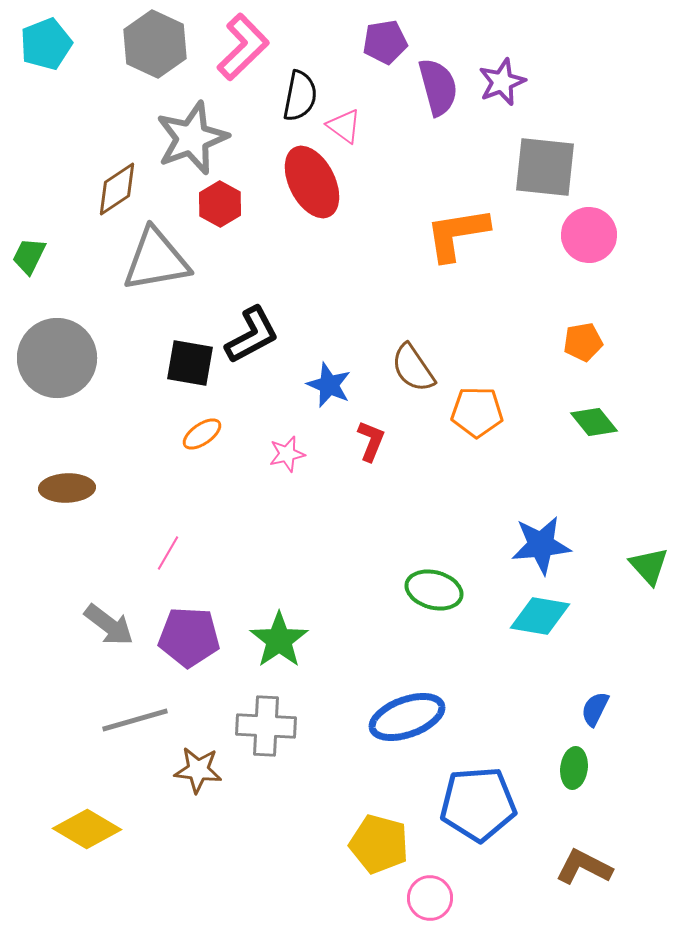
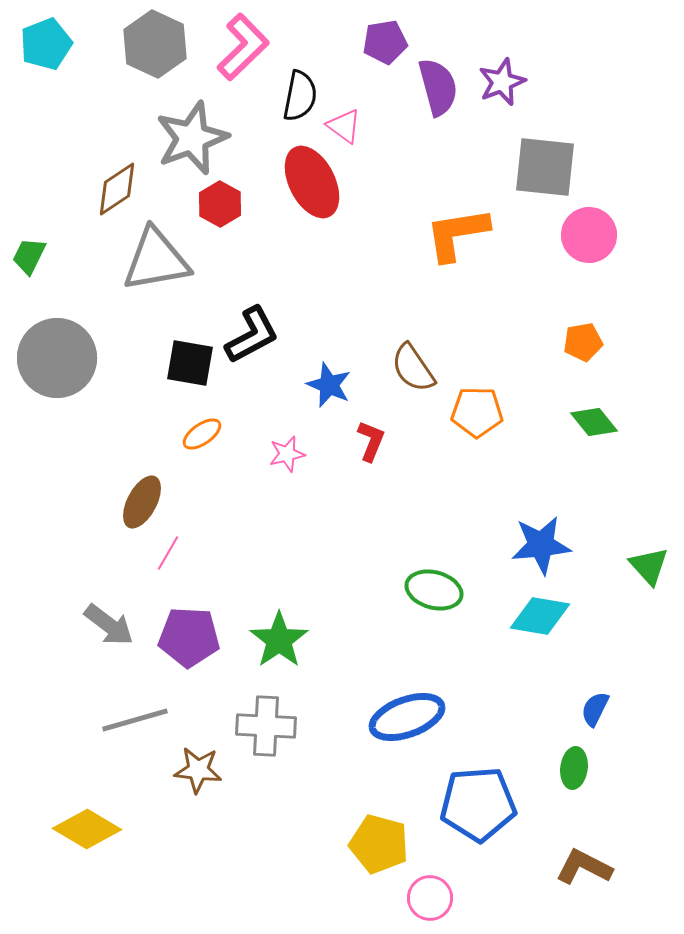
brown ellipse at (67, 488): moved 75 px right, 14 px down; rotated 60 degrees counterclockwise
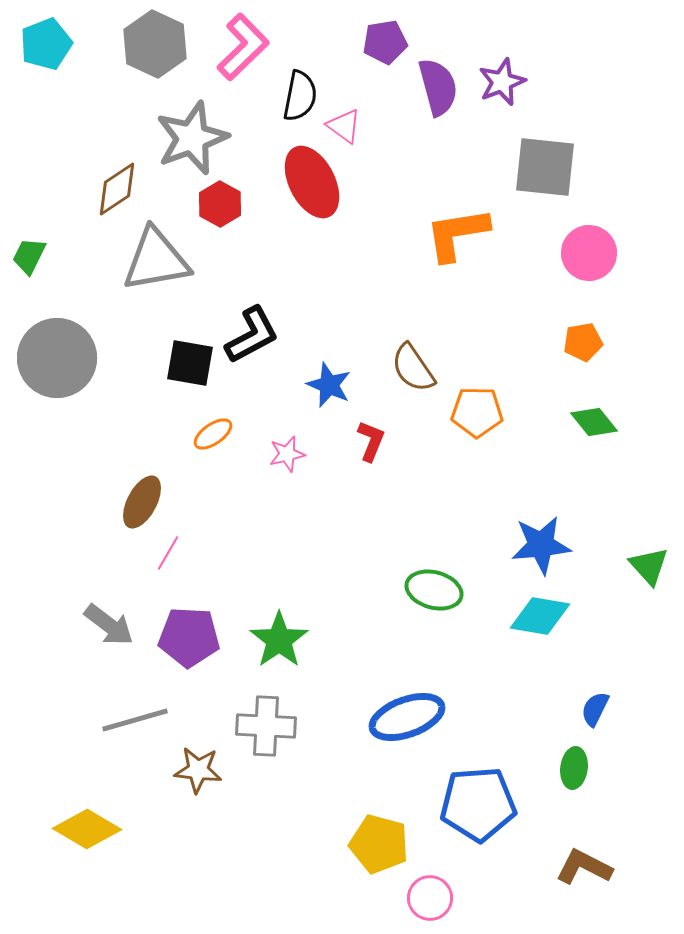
pink circle at (589, 235): moved 18 px down
orange ellipse at (202, 434): moved 11 px right
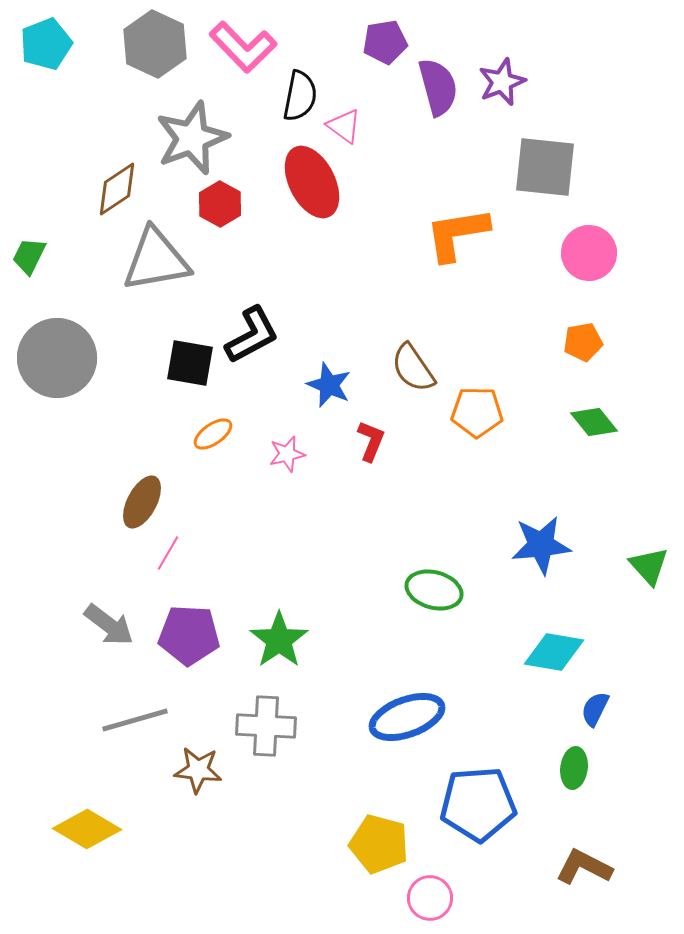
pink L-shape at (243, 47): rotated 90 degrees clockwise
cyan diamond at (540, 616): moved 14 px right, 36 px down
purple pentagon at (189, 637): moved 2 px up
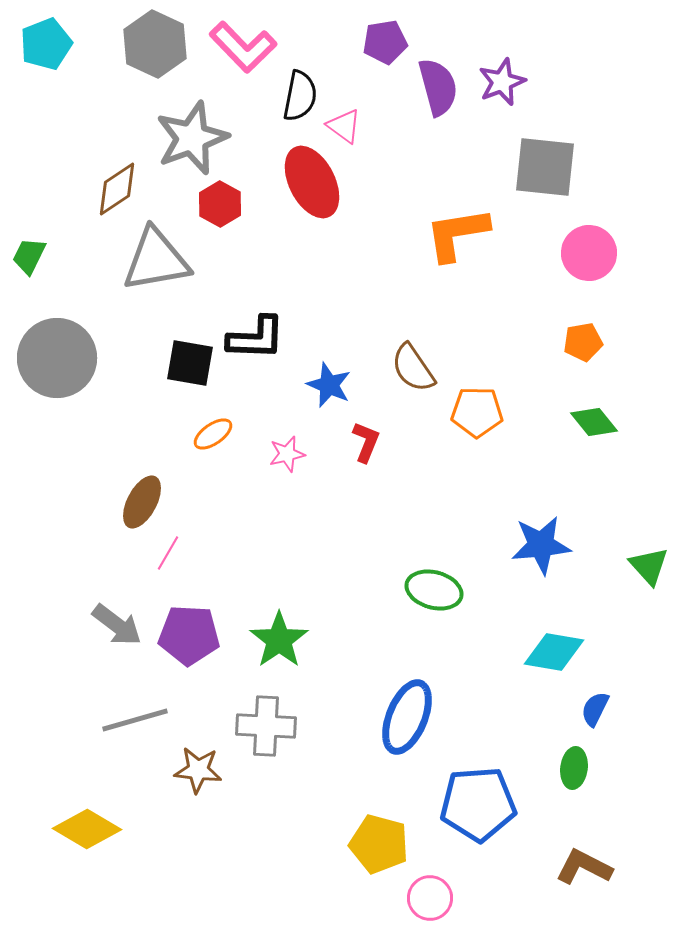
black L-shape at (252, 335): moved 4 px right, 3 px down; rotated 30 degrees clockwise
red L-shape at (371, 441): moved 5 px left, 1 px down
gray arrow at (109, 625): moved 8 px right
blue ellipse at (407, 717): rotated 48 degrees counterclockwise
